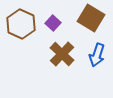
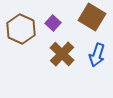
brown square: moved 1 px right, 1 px up
brown hexagon: moved 5 px down
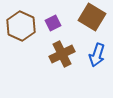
purple square: rotated 21 degrees clockwise
brown hexagon: moved 3 px up
brown cross: rotated 20 degrees clockwise
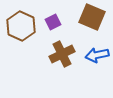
brown square: rotated 8 degrees counterclockwise
purple square: moved 1 px up
blue arrow: rotated 60 degrees clockwise
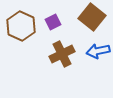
brown square: rotated 16 degrees clockwise
blue arrow: moved 1 px right, 4 px up
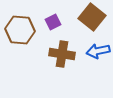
brown hexagon: moved 1 px left, 4 px down; rotated 20 degrees counterclockwise
brown cross: rotated 35 degrees clockwise
